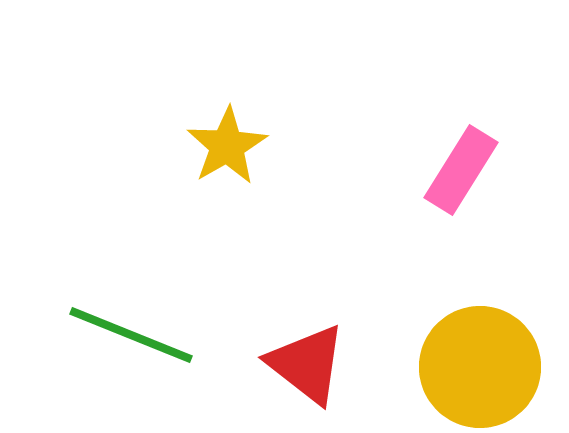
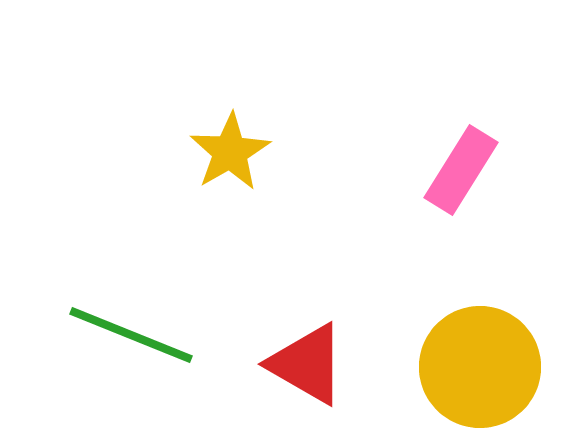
yellow star: moved 3 px right, 6 px down
red triangle: rotated 8 degrees counterclockwise
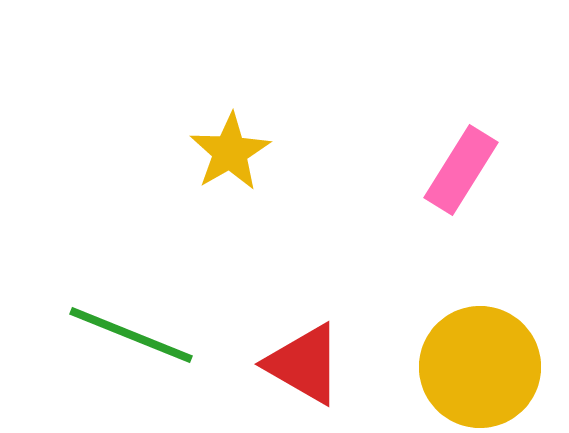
red triangle: moved 3 px left
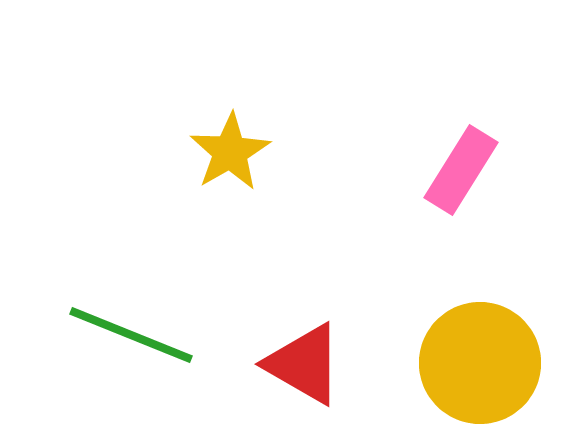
yellow circle: moved 4 px up
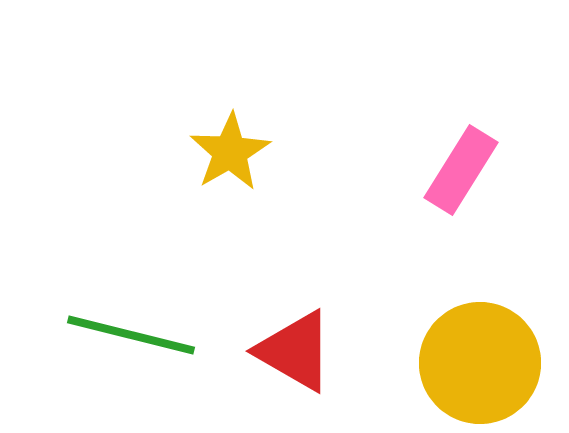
green line: rotated 8 degrees counterclockwise
red triangle: moved 9 px left, 13 px up
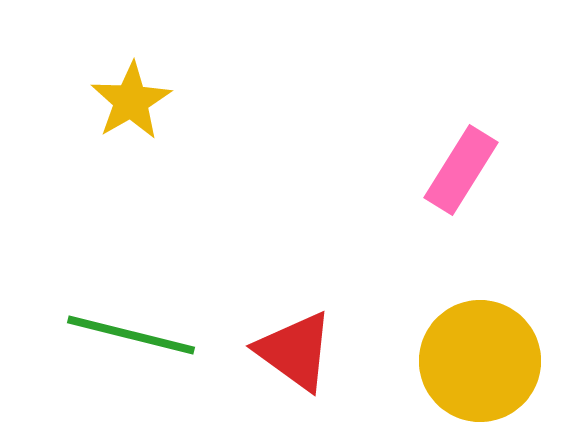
yellow star: moved 99 px left, 51 px up
red triangle: rotated 6 degrees clockwise
yellow circle: moved 2 px up
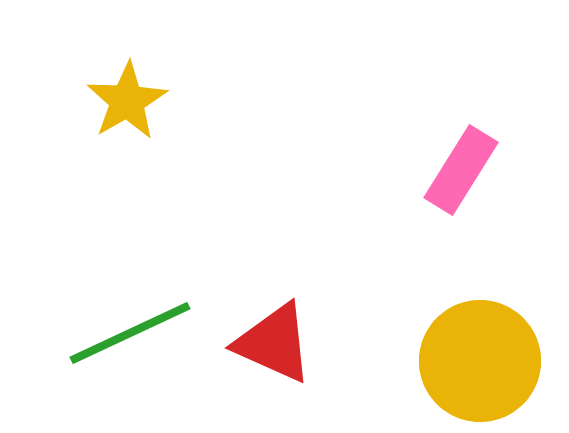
yellow star: moved 4 px left
green line: moved 1 px left, 2 px up; rotated 39 degrees counterclockwise
red triangle: moved 21 px left, 8 px up; rotated 12 degrees counterclockwise
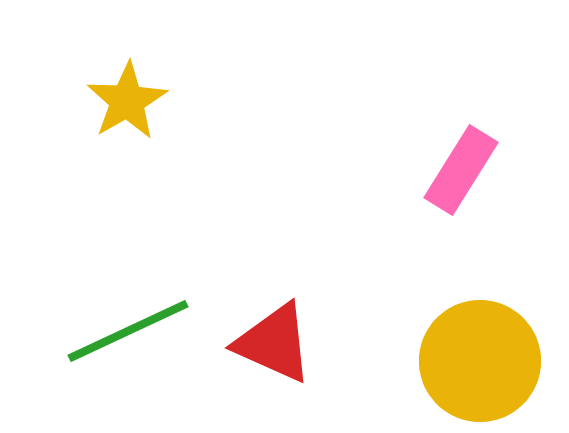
green line: moved 2 px left, 2 px up
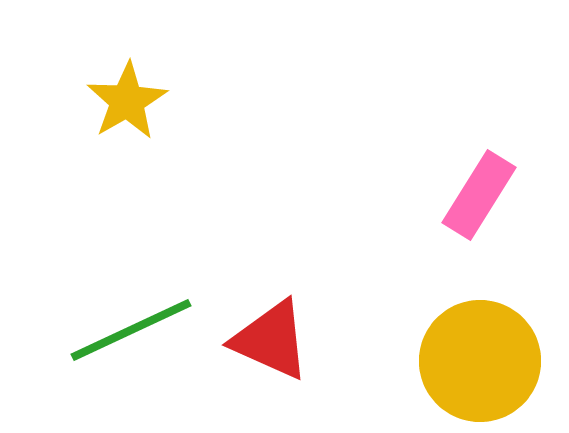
pink rectangle: moved 18 px right, 25 px down
green line: moved 3 px right, 1 px up
red triangle: moved 3 px left, 3 px up
